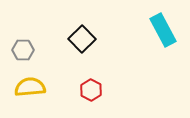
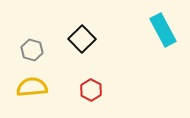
gray hexagon: moved 9 px right; rotated 15 degrees clockwise
yellow semicircle: moved 2 px right
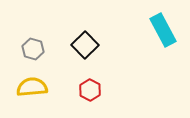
black square: moved 3 px right, 6 px down
gray hexagon: moved 1 px right, 1 px up
red hexagon: moved 1 px left
